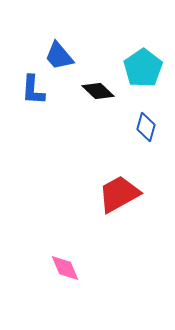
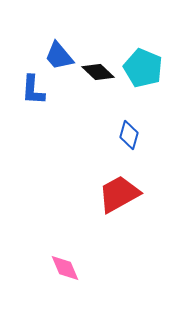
cyan pentagon: rotated 15 degrees counterclockwise
black diamond: moved 19 px up
blue diamond: moved 17 px left, 8 px down
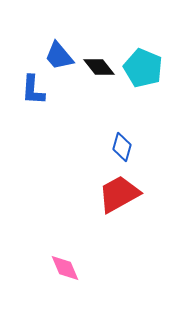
black diamond: moved 1 px right, 5 px up; rotated 8 degrees clockwise
blue diamond: moved 7 px left, 12 px down
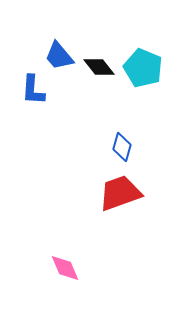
red trapezoid: moved 1 px right, 1 px up; rotated 9 degrees clockwise
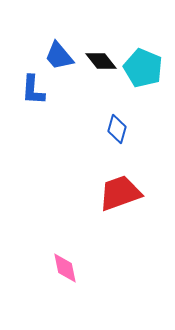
black diamond: moved 2 px right, 6 px up
blue diamond: moved 5 px left, 18 px up
pink diamond: rotated 12 degrees clockwise
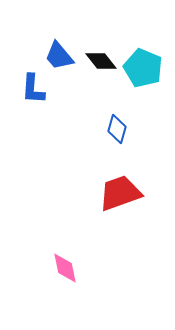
blue L-shape: moved 1 px up
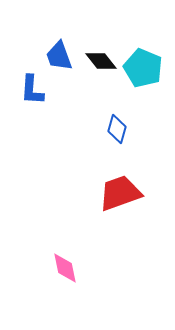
blue trapezoid: rotated 20 degrees clockwise
blue L-shape: moved 1 px left, 1 px down
